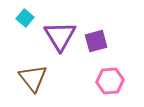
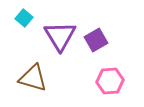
cyan square: moved 1 px left
purple square: moved 1 px up; rotated 15 degrees counterclockwise
brown triangle: rotated 36 degrees counterclockwise
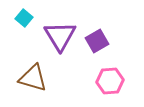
purple square: moved 1 px right, 1 px down
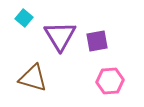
purple square: rotated 20 degrees clockwise
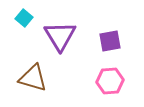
purple square: moved 13 px right
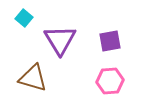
purple triangle: moved 4 px down
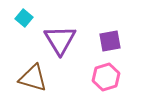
pink hexagon: moved 4 px left, 4 px up; rotated 12 degrees counterclockwise
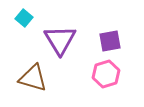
pink hexagon: moved 3 px up
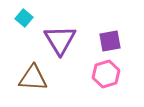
brown triangle: rotated 12 degrees counterclockwise
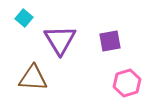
pink hexagon: moved 21 px right, 9 px down
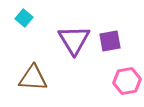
purple triangle: moved 14 px right
pink hexagon: moved 2 px up; rotated 8 degrees clockwise
